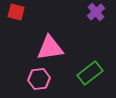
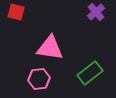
pink triangle: rotated 16 degrees clockwise
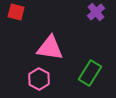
green rectangle: rotated 20 degrees counterclockwise
pink hexagon: rotated 25 degrees counterclockwise
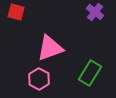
purple cross: moved 1 px left; rotated 12 degrees counterclockwise
pink triangle: rotated 28 degrees counterclockwise
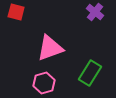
pink hexagon: moved 5 px right, 4 px down; rotated 15 degrees clockwise
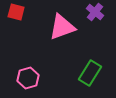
pink triangle: moved 12 px right, 21 px up
pink hexagon: moved 16 px left, 5 px up
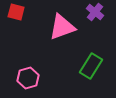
green rectangle: moved 1 px right, 7 px up
